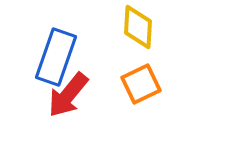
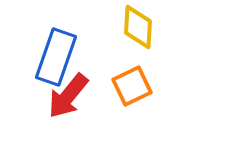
orange square: moved 9 px left, 2 px down
red arrow: moved 1 px down
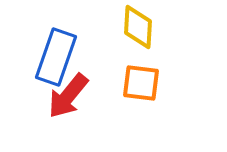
orange square: moved 9 px right, 3 px up; rotated 33 degrees clockwise
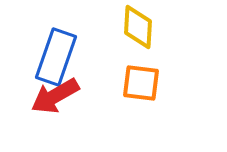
red arrow: moved 13 px left; rotated 21 degrees clockwise
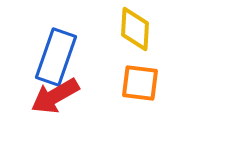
yellow diamond: moved 3 px left, 2 px down
orange square: moved 1 px left
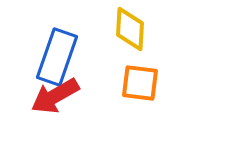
yellow diamond: moved 5 px left
blue rectangle: moved 1 px right
